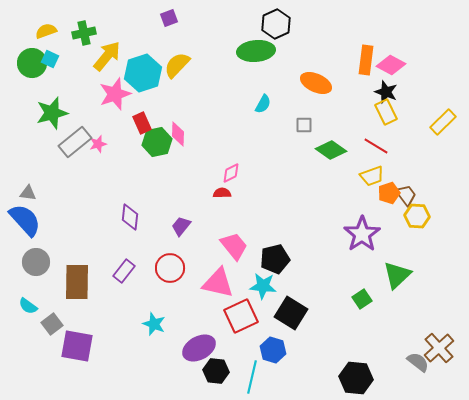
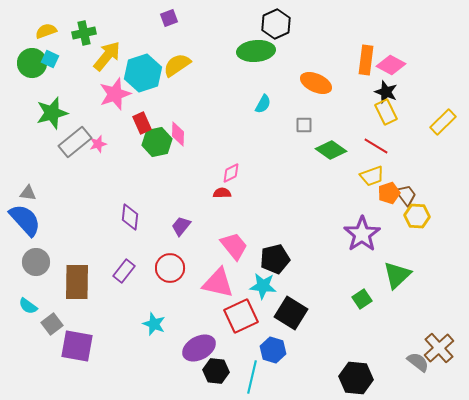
yellow semicircle at (177, 65): rotated 12 degrees clockwise
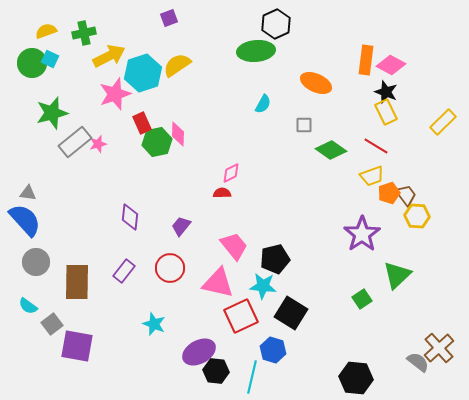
yellow arrow at (107, 56): moved 2 px right; rotated 24 degrees clockwise
purple ellipse at (199, 348): moved 4 px down
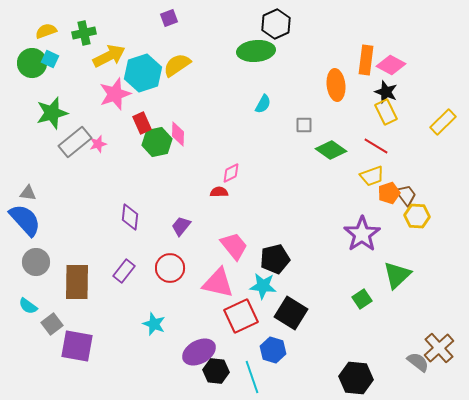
orange ellipse at (316, 83): moved 20 px right, 2 px down; rotated 60 degrees clockwise
red semicircle at (222, 193): moved 3 px left, 1 px up
cyan line at (252, 377): rotated 32 degrees counterclockwise
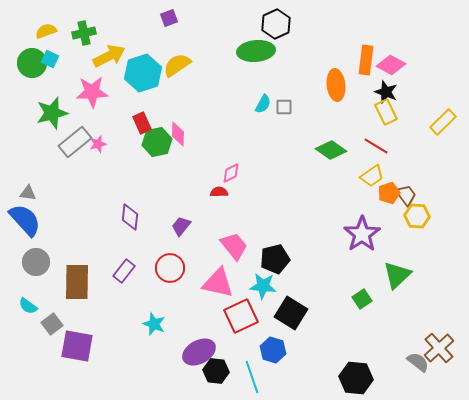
pink star at (115, 94): moved 23 px left, 2 px up; rotated 16 degrees clockwise
gray square at (304, 125): moved 20 px left, 18 px up
yellow trapezoid at (372, 176): rotated 15 degrees counterclockwise
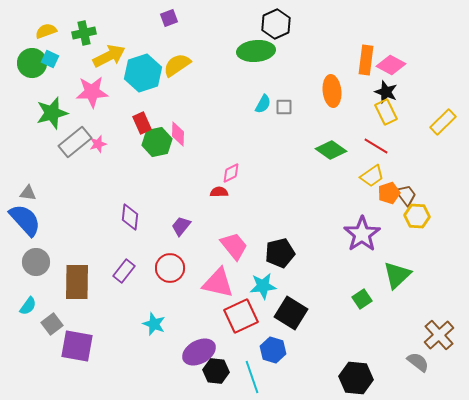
orange ellipse at (336, 85): moved 4 px left, 6 px down
black pentagon at (275, 259): moved 5 px right, 6 px up
cyan star at (263, 286): rotated 12 degrees counterclockwise
cyan semicircle at (28, 306): rotated 90 degrees counterclockwise
brown cross at (439, 348): moved 13 px up
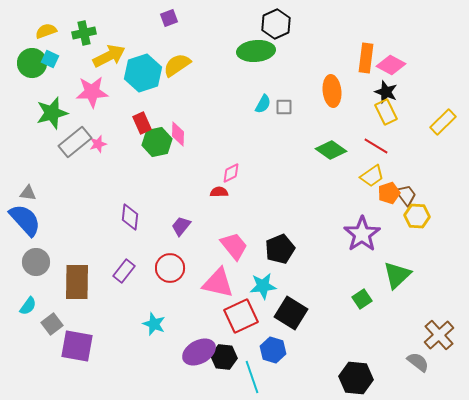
orange rectangle at (366, 60): moved 2 px up
black pentagon at (280, 253): moved 4 px up; rotated 8 degrees counterclockwise
black hexagon at (216, 371): moved 8 px right, 14 px up
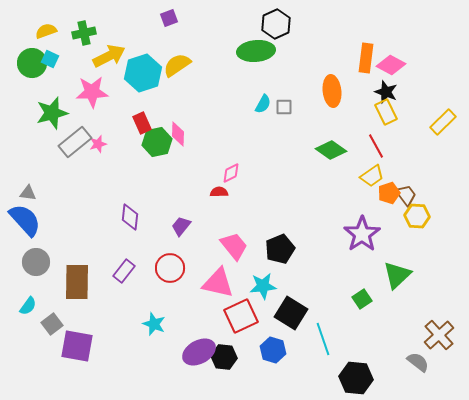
red line at (376, 146): rotated 30 degrees clockwise
cyan line at (252, 377): moved 71 px right, 38 px up
